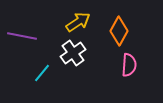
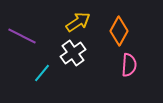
purple line: rotated 16 degrees clockwise
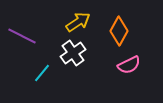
pink semicircle: rotated 60 degrees clockwise
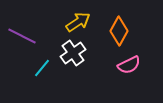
cyan line: moved 5 px up
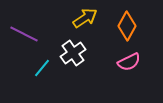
yellow arrow: moved 7 px right, 4 px up
orange diamond: moved 8 px right, 5 px up
purple line: moved 2 px right, 2 px up
pink semicircle: moved 3 px up
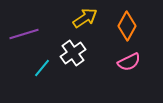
purple line: rotated 44 degrees counterclockwise
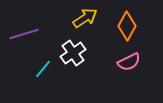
cyan line: moved 1 px right, 1 px down
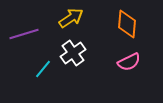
yellow arrow: moved 14 px left
orange diamond: moved 2 px up; rotated 24 degrees counterclockwise
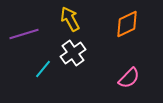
yellow arrow: moved 1 px left, 1 px down; rotated 85 degrees counterclockwise
orange diamond: rotated 60 degrees clockwise
pink semicircle: moved 16 px down; rotated 20 degrees counterclockwise
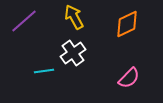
yellow arrow: moved 4 px right, 2 px up
purple line: moved 13 px up; rotated 24 degrees counterclockwise
cyan line: moved 1 px right, 2 px down; rotated 42 degrees clockwise
